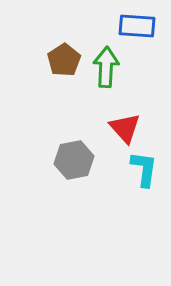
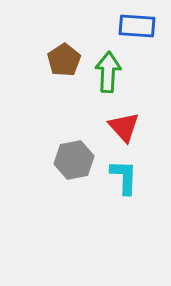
green arrow: moved 2 px right, 5 px down
red triangle: moved 1 px left, 1 px up
cyan L-shape: moved 20 px left, 8 px down; rotated 6 degrees counterclockwise
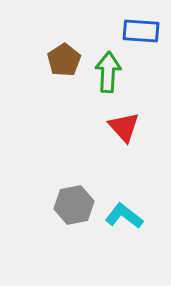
blue rectangle: moved 4 px right, 5 px down
gray hexagon: moved 45 px down
cyan L-shape: moved 39 px down; rotated 54 degrees counterclockwise
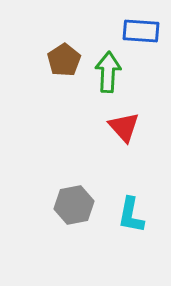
cyan L-shape: moved 7 px right, 1 px up; rotated 117 degrees counterclockwise
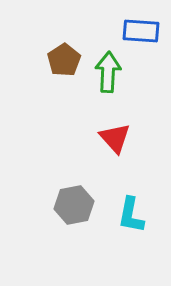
red triangle: moved 9 px left, 11 px down
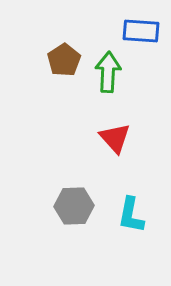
gray hexagon: moved 1 px down; rotated 9 degrees clockwise
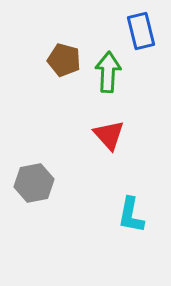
blue rectangle: rotated 72 degrees clockwise
brown pentagon: rotated 24 degrees counterclockwise
red triangle: moved 6 px left, 3 px up
gray hexagon: moved 40 px left, 23 px up; rotated 9 degrees counterclockwise
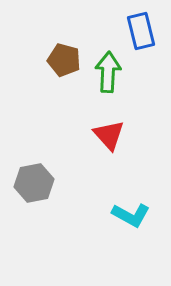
cyan L-shape: rotated 72 degrees counterclockwise
